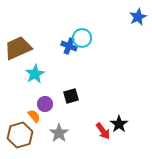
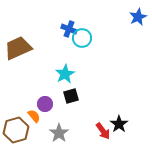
blue cross: moved 17 px up
cyan star: moved 30 px right
brown hexagon: moved 4 px left, 5 px up
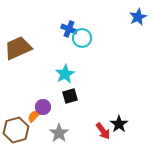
black square: moved 1 px left
purple circle: moved 2 px left, 3 px down
orange semicircle: rotated 96 degrees counterclockwise
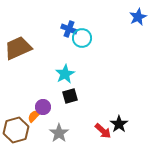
red arrow: rotated 12 degrees counterclockwise
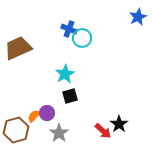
purple circle: moved 4 px right, 6 px down
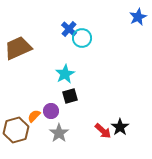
blue cross: rotated 21 degrees clockwise
purple circle: moved 4 px right, 2 px up
black star: moved 1 px right, 3 px down
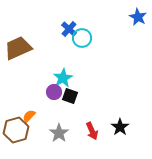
blue star: rotated 18 degrees counterclockwise
cyan star: moved 2 px left, 4 px down
black square: rotated 35 degrees clockwise
purple circle: moved 3 px right, 19 px up
orange semicircle: moved 5 px left
red arrow: moved 11 px left; rotated 24 degrees clockwise
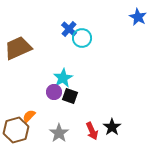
black star: moved 8 px left
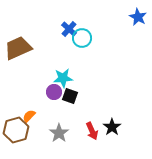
cyan star: rotated 24 degrees clockwise
